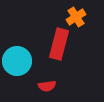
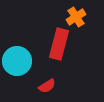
red semicircle: rotated 24 degrees counterclockwise
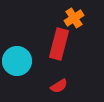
orange cross: moved 2 px left, 1 px down
red semicircle: moved 12 px right
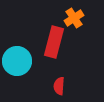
red rectangle: moved 5 px left, 2 px up
red semicircle: rotated 126 degrees clockwise
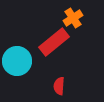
orange cross: moved 1 px left
red rectangle: rotated 36 degrees clockwise
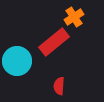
orange cross: moved 1 px right, 1 px up
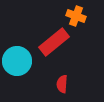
orange cross: moved 2 px right, 1 px up; rotated 36 degrees counterclockwise
red semicircle: moved 3 px right, 2 px up
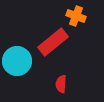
red rectangle: moved 1 px left
red semicircle: moved 1 px left
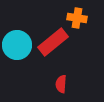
orange cross: moved 1 px right, 2 px down; rotated 12 degrees counterclockwise
cyan circle: moved 16 px up
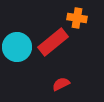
cyan circle: moved 2 px down
red semicircle: rotated 60 degrees clockwise
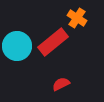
orange cross: rotated 24 degrees clockwise
cyan circle: moved 1 px up
